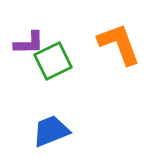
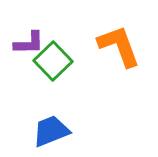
orange L-shape: moved 2 px down
green square: rotated 18 degrees counterclockwise
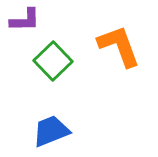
purple L-shape: moved 4 px left, 23 px up
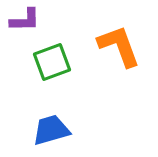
green square: moved 1 px left, 1 px down; rotated 24 degrees clockwise
blue trapezoid: moved 1 px up; rotated 6 degrees clockwise
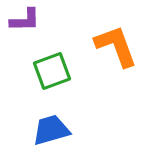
orange L-shape: moved 3 px left
green square: moved 9 px down
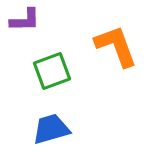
blue trapezoid: moved 1 px up
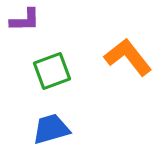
orange L-shape: moved 12 px right, 11 px down; rotated 18 degrees counterclockwise
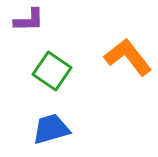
purple L-shape: moved 4 px right
green square: rotated 36 degrees counterclockwise
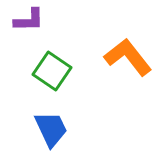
blue trapezoid: rotated 81 degrees clockwise
